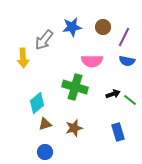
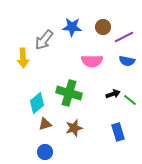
blue star: rotated 12 degrees clockwise
purple line: rotated 36 degrees clockwise
green cross: moved 6 px left, 6 px down
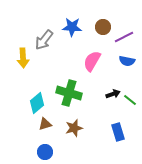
pink semicircle: rotated 120 degrees clockwise
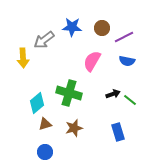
brown circle: moved 1 px left, 1 px down
gray arrow: rotated 15 degrees clockwise
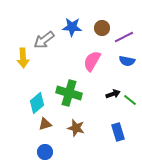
brown star: moved 2 px right; rotated 30 degrees clockwise
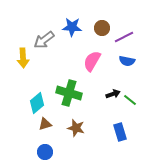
blue rectangle: moved 2 px right
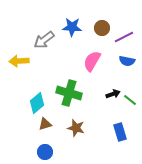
yellow arrow: moved 4 px left, 3 px down; rotated 90 degrees clockwise
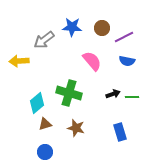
pink semicircle: rotated 110 degrees clockwise
green line: moved 2 px right, 3 px up; rotated 40 degrees counterclockwise
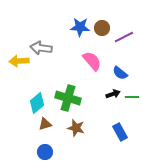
blue star: moved 8 px right
gray arrow: moved 3 px left, 8 px down; rotated 45 degrees clockwise
blue semicircle: moved 7 px left, 12 px down; rotated 28 degrees clockwise
green cross: moved 1 px left, 5 px down
blue rectangle: rotated 12 degrees counterclockwise
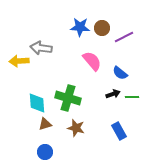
cyan diamond: rotated 55 degrees counterclockwise
blue rectangle: moved 1 px left, 1 px up
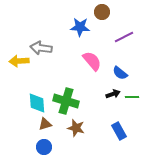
brown circle: moved 16 px up
green cross: moved 2 px left, 3 px down
blue circle: moved 1 px left, 5 px up
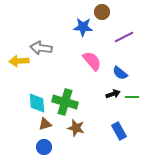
blue star: moved 3 px right
green cross: moved 1 px left, 1 px down
